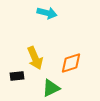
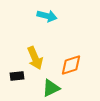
cyan arrow: moved 3 px down
orange diamond: moved 2 px down
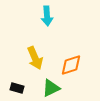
cyan arrow: rotated 72 degrees clockwise
black rectangle: moved 12 px down; rotated 24 degrees clockwise
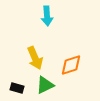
green triangle: moved 6 px left, 3 px up
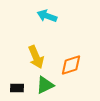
cyan arrow: rotated 114 degrees clockwise
yellow arrow: moved 1 px right, 1 px up
black rectangle: rotated 16 degrees counterclockwise
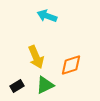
black rectangle: moved 2 px up; rotated 32 degrees counterclockwise
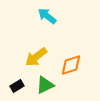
cyan arrow: rotated 18 degrees clockwise
yellow arrow: rotated 75 degrees clockwise
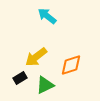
black rectangle: moved 3 px right, 8 px up
